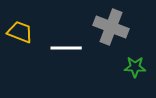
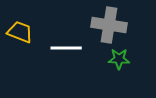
gray cross: moved 2 px left, 2 px up; rotated 12 degrees counterclockwise
green star: moved 16 px left, 8 px up
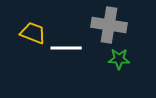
yellow trapezoid: moved 13 px right, 1 px down
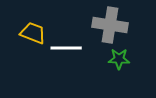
gray cross: moved 1 px right
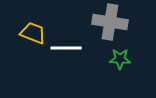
gray cross: moved 3 px up
green star: moved 1 px right
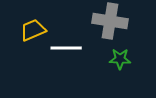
gray cross: moved 1 px up
yellow trapezoid: moved 3 px up; rotated 44 degrees counterclockwise
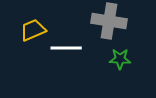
gray cross: moved 1 px left
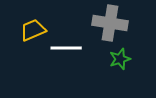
gray cross: moved 1 px right, 2 px down
green star: rotated 20 degrees counterclockwise
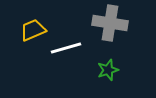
white line: rotated 16 degrees counterclockwise
green star: moved 12 px left, 11 px down
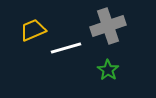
gray cross: moved 2 px left, 3 px down; rotated 28 degrees counterclockwise
green star: rotated 20 degrees counterclockwise
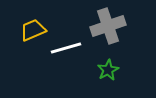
green star: rotated 10 degrees clockwise
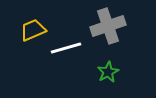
green star: moved 2 px down
